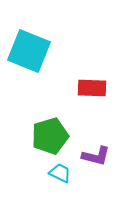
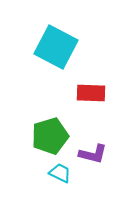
cyan square: moved 27 px right, 4 px up; rotated 6 degrees clockwise
red rectangle: moved 1 px left, 5 px down
purple L-shape: moved 3 px left, 2 px up
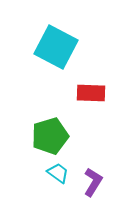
purple L-shape: moved 28 px down; rotated 72 degrees counterclockwise
cyan trapezoid: moved 2 px left; rotated 10 degrees clockwise
